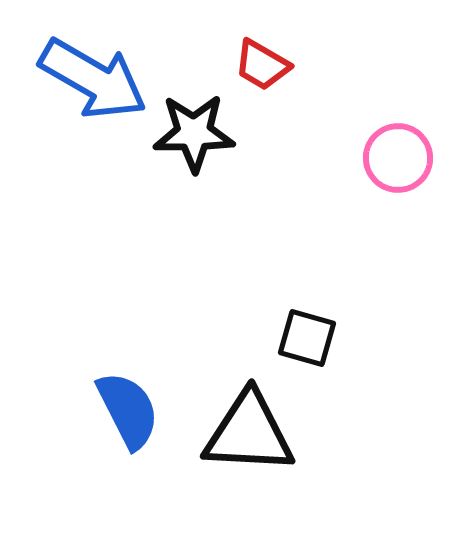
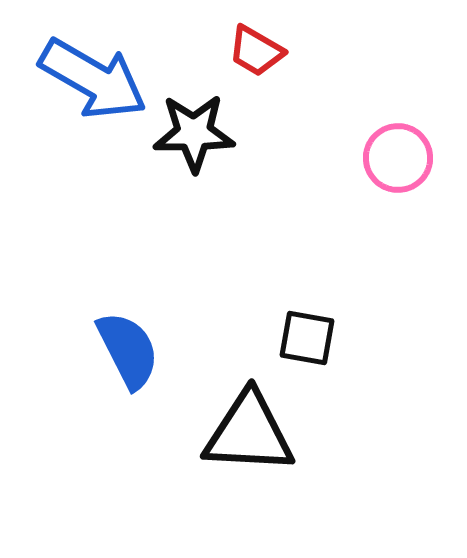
red trapezoid: moved 6 px left, 14 px up
black square: rotated 6 degrees counterclockwise
blue semicircle: moved 60 px up
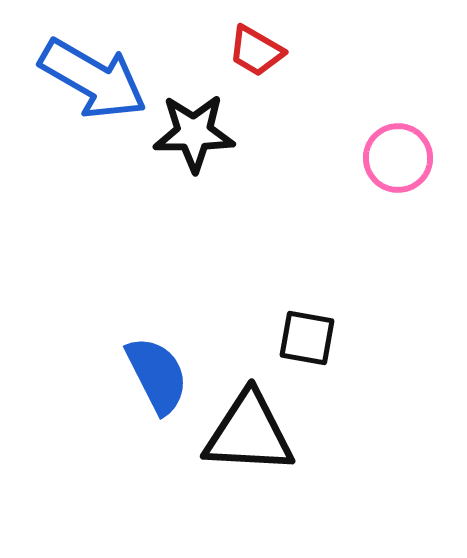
blue semicircle: moved 29 px right, 25 px down
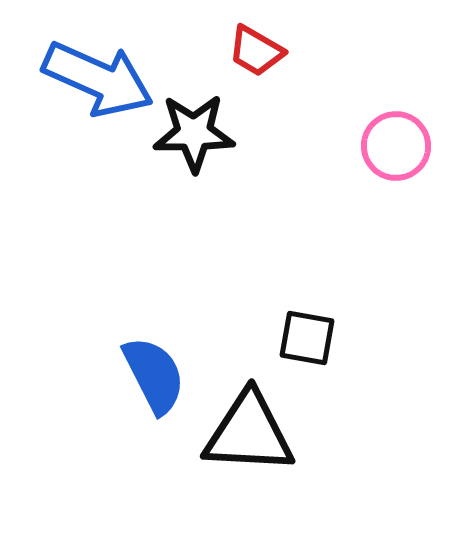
blue arrow: moved 5 px right; rotated 6 degrees counterclockwise
pink circle: moved 2 px left, 12 px up
blue semicircle: moved 3 px left
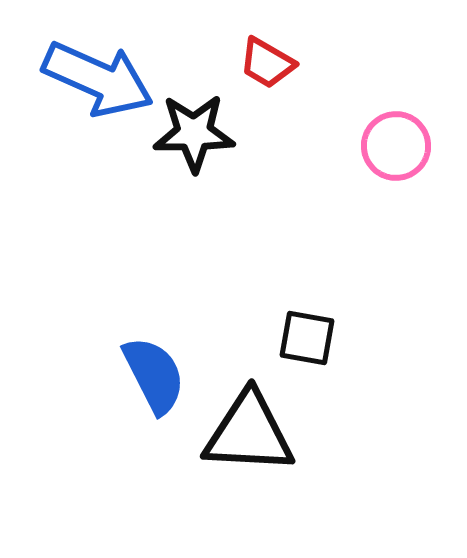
red trapezoid: moved 11 px right, 12 px down
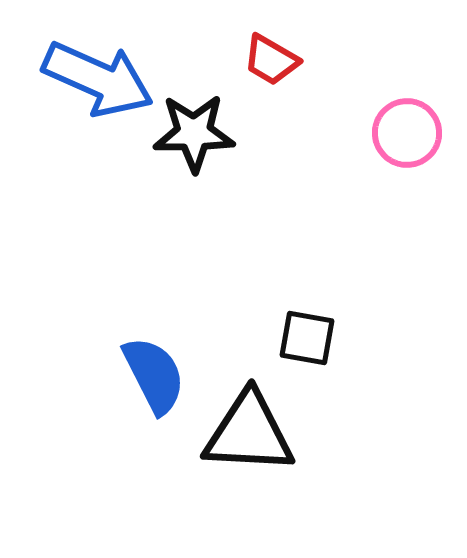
red trapezoid: moved 4 px right, 3 px up
pink circle: moved 11 px right, 13 px up
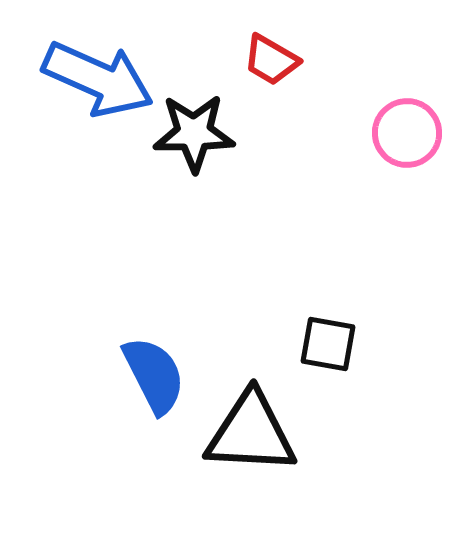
black square: moved 21 px right, 6 px down
black triangle: moved 2 px right
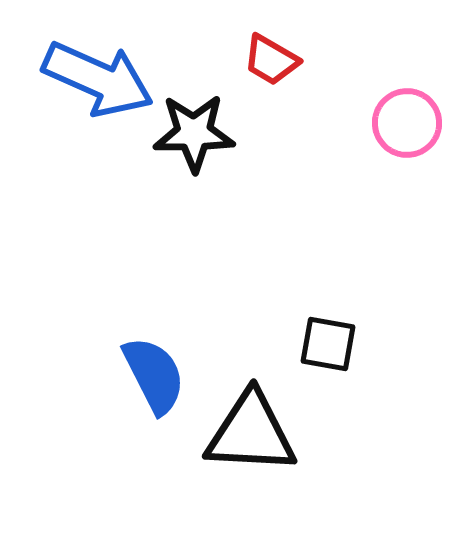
pink circle: moved 10 px up
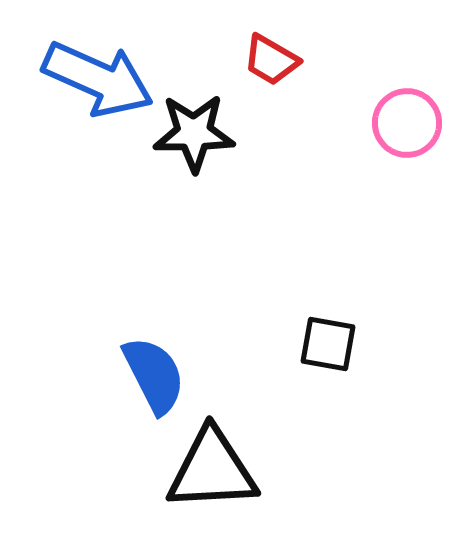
black triangle: moved 39 px left, 37 px down; rotated 6 degrees counterclockwise
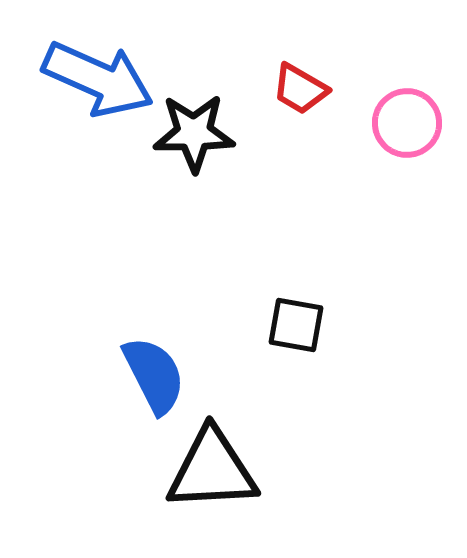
red trapezoid: moved 29 px right, 29 px down
black square: moved 32 px left, 19 px up
